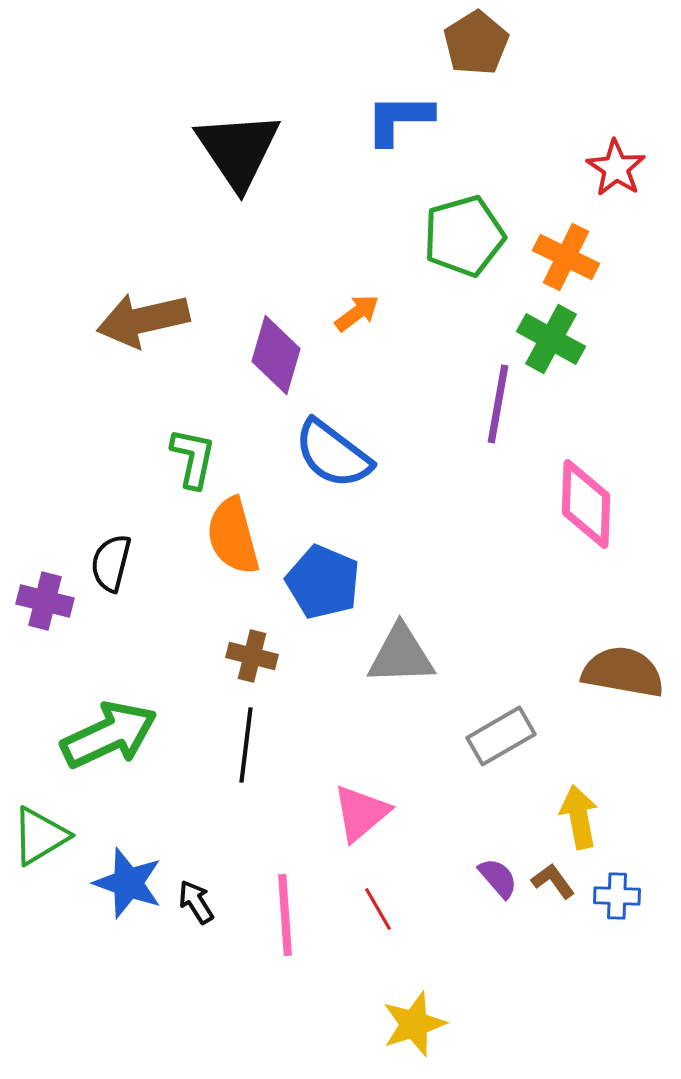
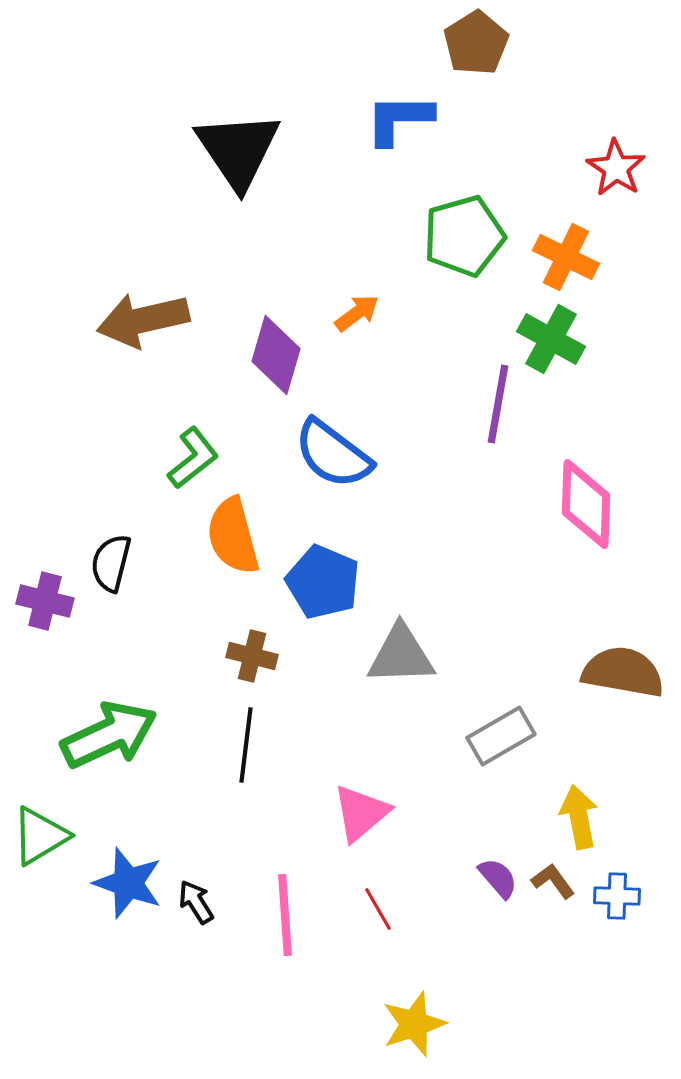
green L-shape: rotated 40 degrees clockwise
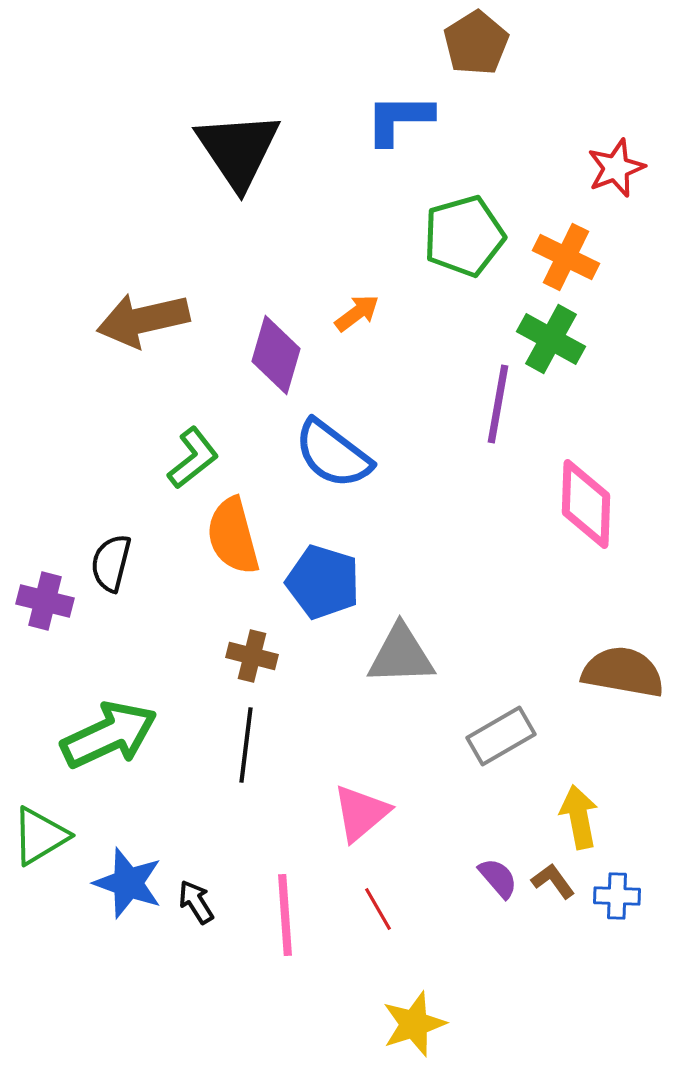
red star: rotated 18 degrees clockwise
blue pentagon: rotated 6 degrees counterclockwise
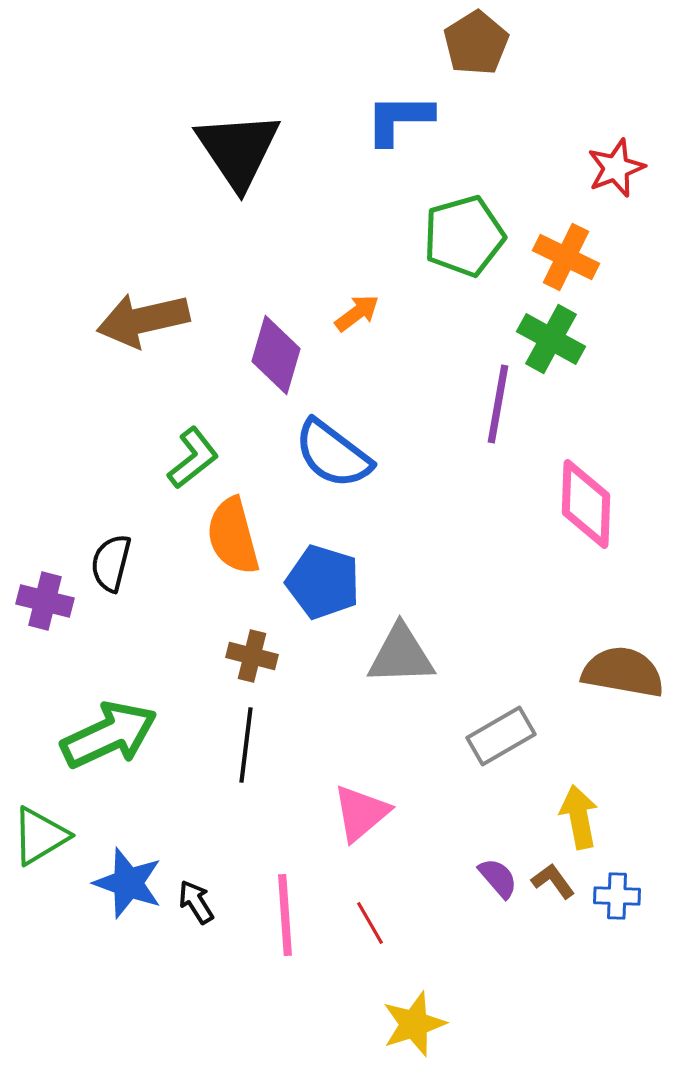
red line: moved 8 px left, 14 px down
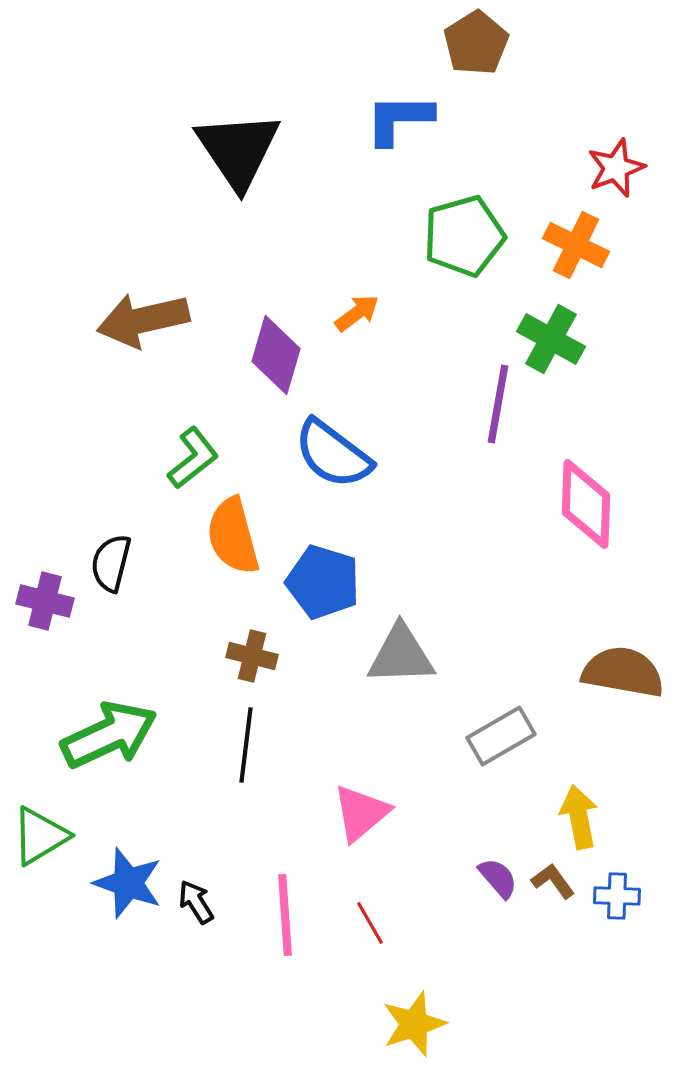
orange cross: moved 10 px right, 12 px up
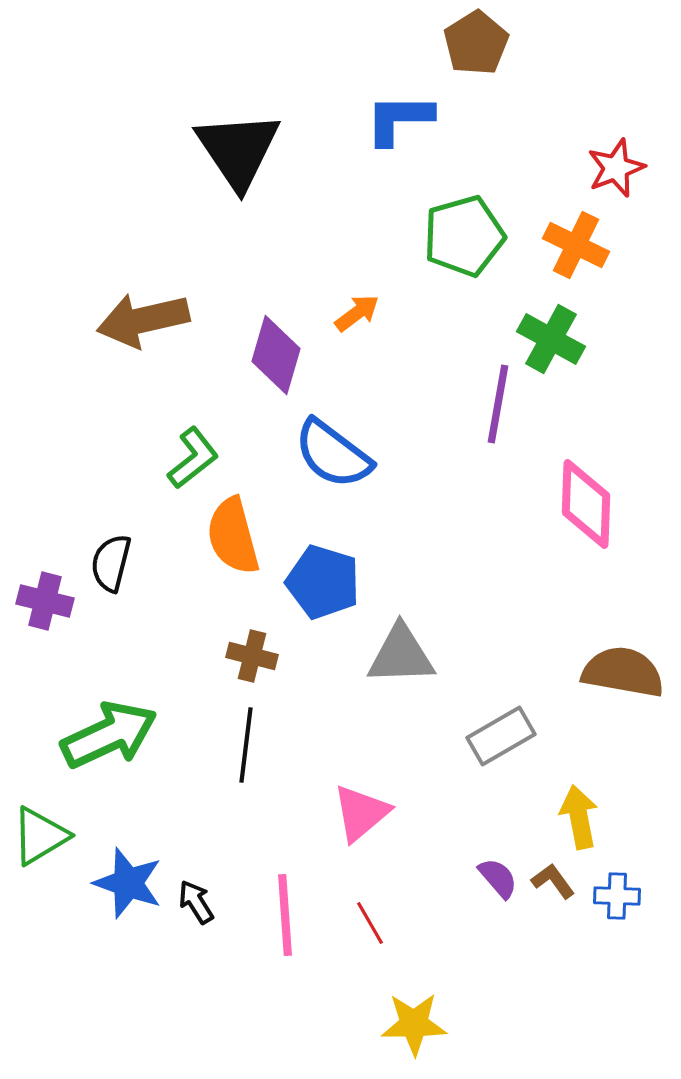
yellow star: rotated 18 degrees clockwise
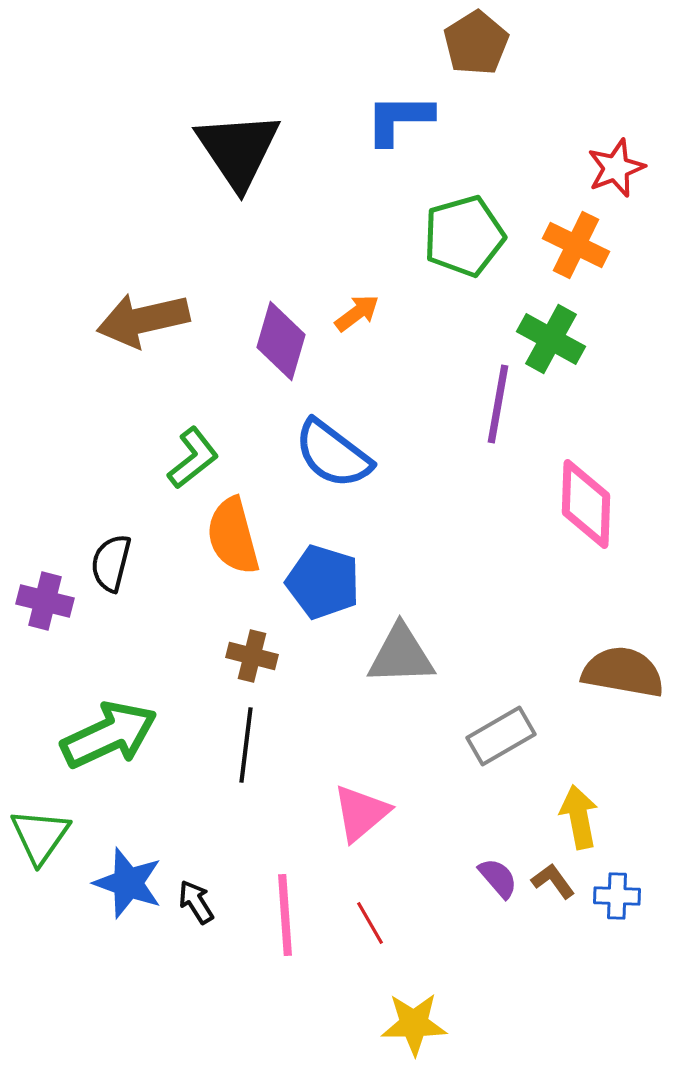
purple diamond: moved 5 px right, 14 px up
green triangle: rotated 24 degrees counterclockwise
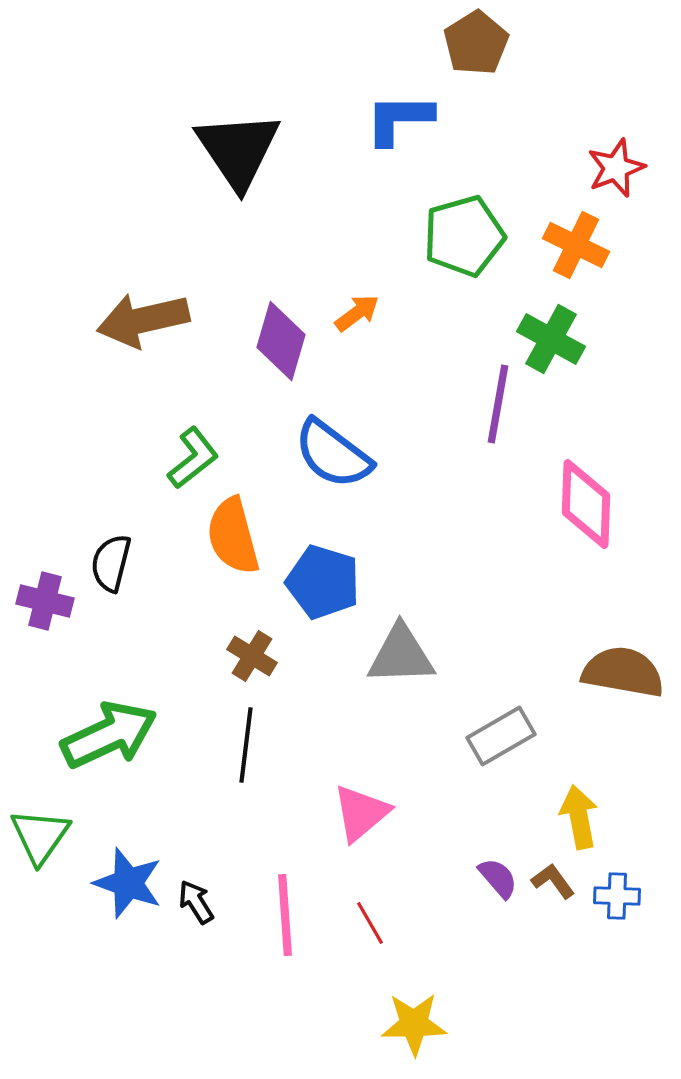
brown cross: rotated 18 degrees clockwise
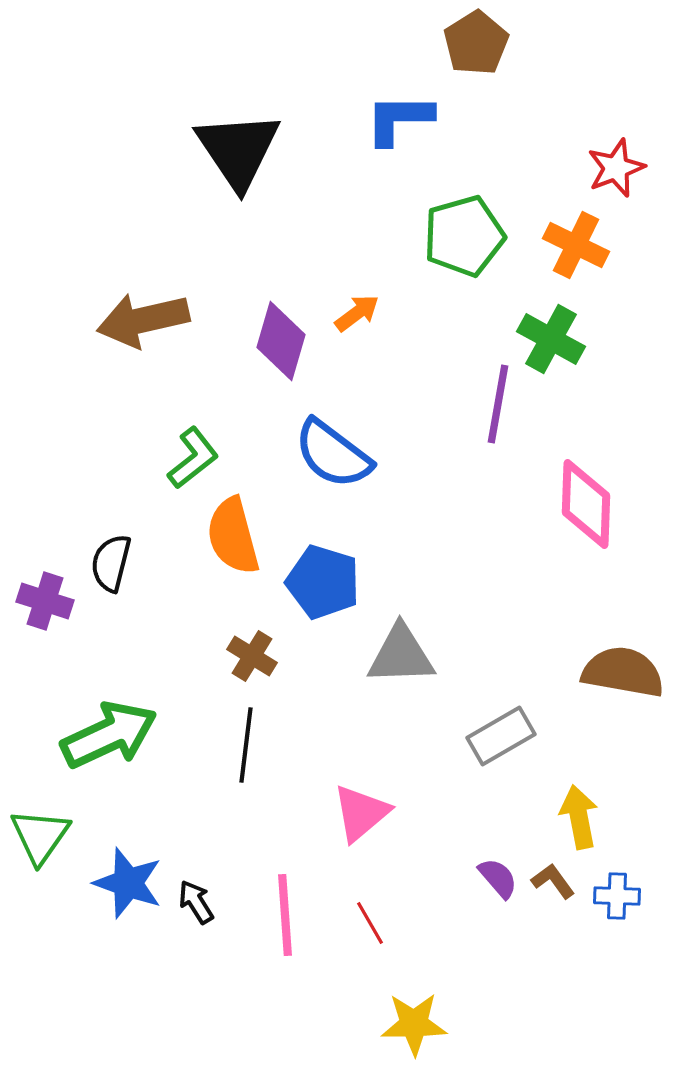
purple cross: rotated 4 degrees clockwise
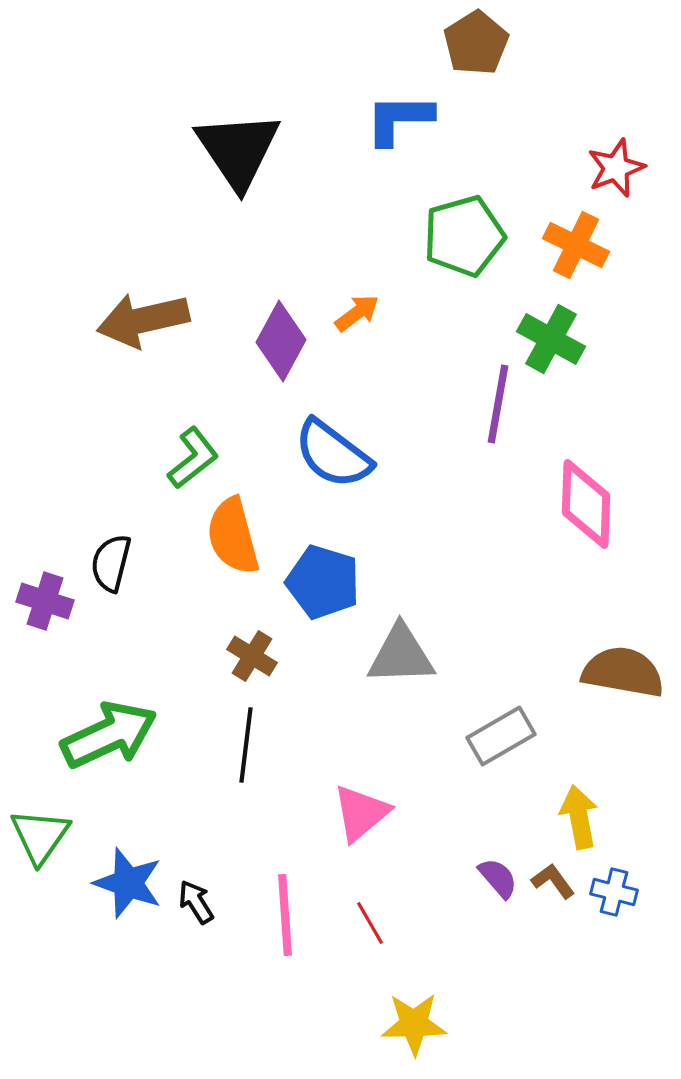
purple diamond: rotated 12 degrees clockwise
blue cross: moved 3 px left, 4 px up; rotated 12 degrees clockwise
